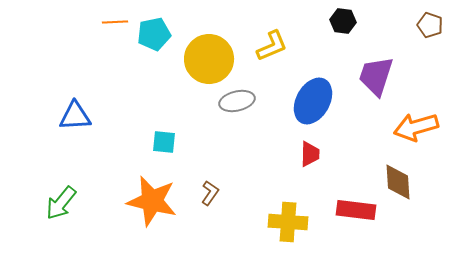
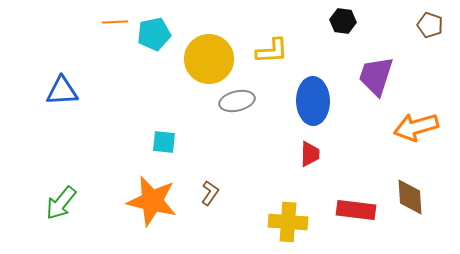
yellow L-shape: moved 5 px down; rotated 20 degrees clockwise
blue ellipse: rotated 30 degrees counterclockwise
blue triangle: moved 13 px left, 25 px up
brown diamond: moved 12 px right, 15 px down
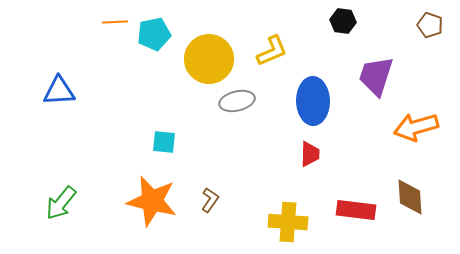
yellow L-shape: rotated 20 degrees counterclockwise
blue triangle: moved 3 px left
brown L-shape: moved 7 px down
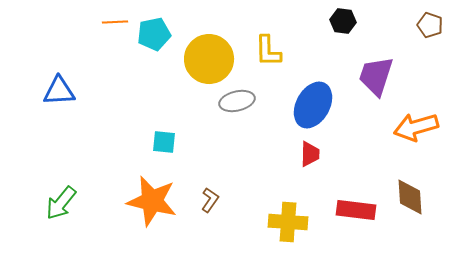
yellow L-shape: moved 4 px left; rotated 112 degrees clockwise
blue ellipse: moved 4 px down; rotated 30 degrees clockwise
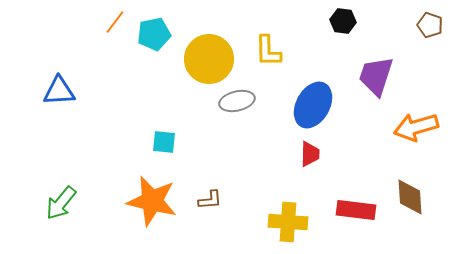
orange line: rotated 50 degrees counterclockwise
brown L-shape: rotated 50 degrees clockwise
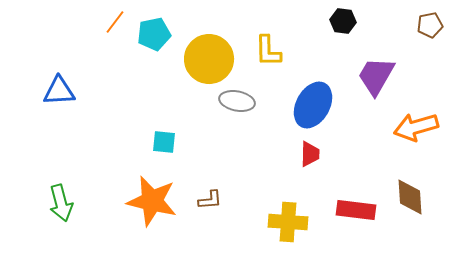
brown pentagon: rotated 30 degrees counterclockwise
purple trapezoid: rotated 12 degrees clockwise
gray ellipse: rotated 24 degrees clockwise
green arrow: rotated 54 degrees counterclockwise
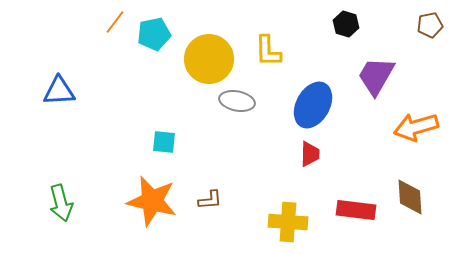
black hexagon: moved 3 px right, 3 px down; rotated 10 degrees clockwise
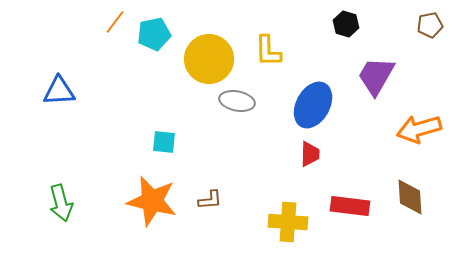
orange arrow: moved 3 px right, 2 px down
red rectangle: moved 6 px left, 4 px up
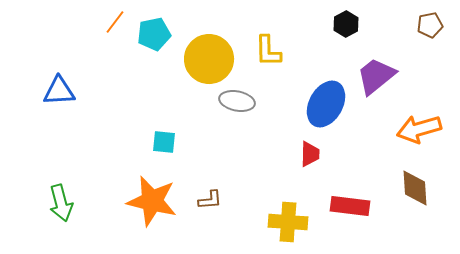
black hexagon: rotated 15 degrees clockwise
purple trapezoid: rotated 21 degrees clockwise
blue ellipse: moved 13 px right, 1 px up
brown diamond: moved 5 px right, 9 px up
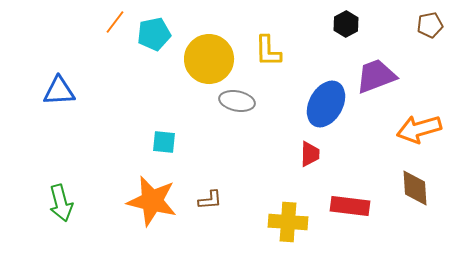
purple trapezoid: rotated 18 degrees clockwise
